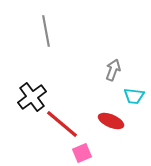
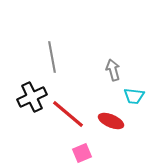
gray line: moved 6 px right, 26 px down
gray arrow: rotated 35 degrees counterclockwise
black cross: rotated 12 degrees clockwise
red line: moved 6 px right, 10 px up
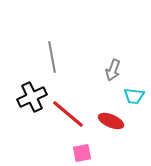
gray arrow: rotated 145 degrees counterclockwise
pink square: rotated 12 degrees clockwise
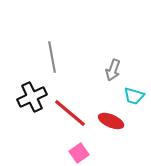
cyan trapezoid: rotated 10 degrees clockwise
red line: moved 2 px right, 1 px up
pink square: moved 3 px left; rotated 24 degrees counterclockwise
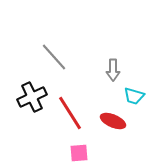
gray line: moved 2 px right; rotated 32 degrees counterclockwise
gray arrow: rotated 20 degrees counterclockwise
red line: rotated 18 degrees clockwise
red ellipse: moved 2 px right
pink square: rotated 30 degrees clockwise
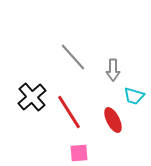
gray line: moved 19 px right
black cross: rotated 16 degrees counterclockwise
red line: moved 1 px left, 1 px up
red ellipse: moved 1 px up; rotated 40 degrees clockwise
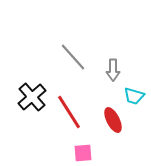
pink square: moved 4 px right
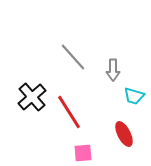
red ellipse: moved 11 px right, 14 px down
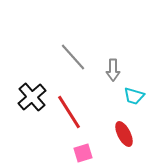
pink square: rotated 12 degrees counterclockwise
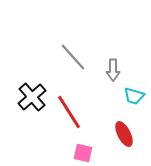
pink square: rotated 30 degrees clockwise
